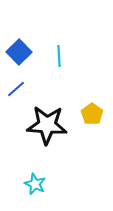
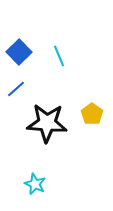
cyan line: rotated 20 degrees counterclockwise
black star: moved 2 px up
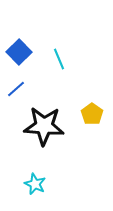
cyan line: moved 3 px down
black star: moved 3 px left, 3 px down
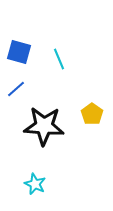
blue square: rotated 30 degrees counterclockwise
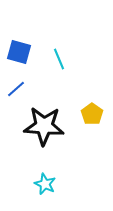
cyan star: moved 10 px right
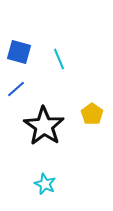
black star: rotated 30 degrees clockwise
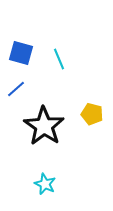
blue square: moved 2 px right, 1 px down
yellow pentagon: rotated 20 degrees counterclockwise
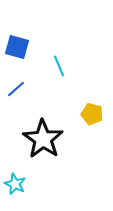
blue square: moved 4 px left, 6 px up
cyan line: moved 7 px down
black star: moved 1 px left, 13 px down
cyan star: moved 30 px left
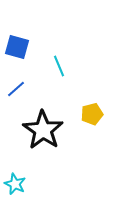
yellow pentagon: rotated 30 degrees counterclockwise
black star: moved 9 px up
